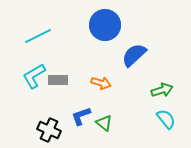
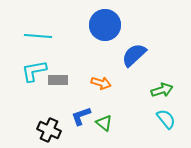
cyan line: rotated 32 degrees clockwise
cyan L-shape: moved 5 px up; rotated 20 degrees clockwise
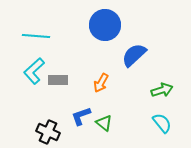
cyan line: moved 2 px left
cyan L-shape: rotated 32 degrees counterclockwise
orange arrow: rotated 102 degrees clockwise
cyan semicircle: moved 4 px left, 4 px down
black cross: moved 1 px left, 2 px down
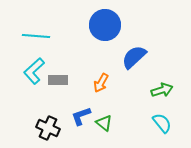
blue semicircle: moved 2 px down
black cross: moved 4 px up
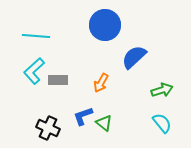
blue L-shape: moved 2 px right
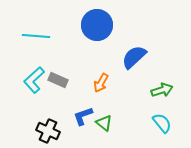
blue circle: moved 8 px left
cyan L-shape: moved 9 px down
gray rectangle: rotated 24 degrees clockwise
black cross: moved 3 px down
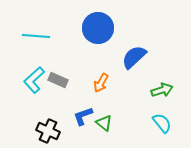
blue circle: moved 1 px right, 3 px down
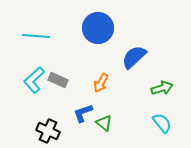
green arrow: moved 2 px up
blue L-shape: moved 3 px up
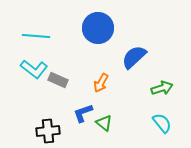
cyan L-shape: moved 11 px up; rotated 100 degrees counterclockwise
black cross: rotated 30 degrees counterclockwise
